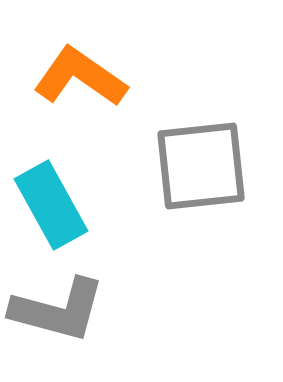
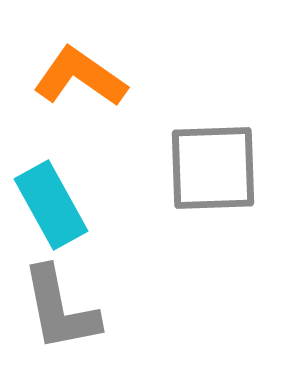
gray square: moved 12 px right, 2 px down; rotated 4 degrees clockwise
gray L-shape: moved 2 px right, 1 px up; rotated 64 degrees clockwise
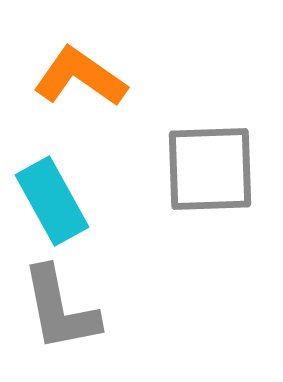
gray square: moved 3 px left, 1 px down
cyan rectangle: moved 1 px right, 4 px up
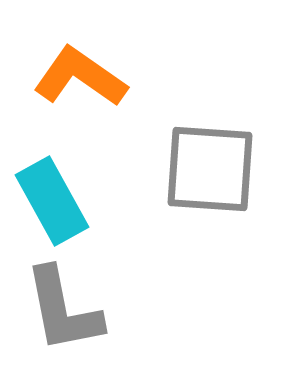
gray square: rotated 6 degrees clockwise
gray L-shape: moved 3 px right, 1 px down
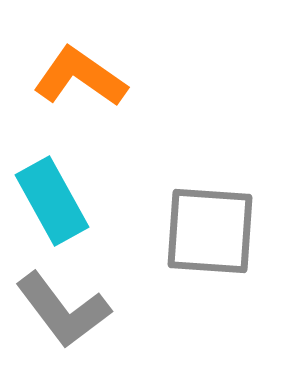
gray square: moved 62 px down
gray L-shape: rotated 26 degrees counterclockwise
